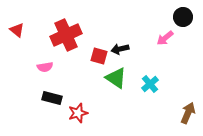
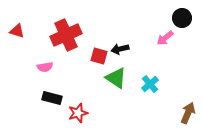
black circle: moved 1 px left, 1 px down
red triangle: moved 1 px down; rotated 21 degrees counterclockwise
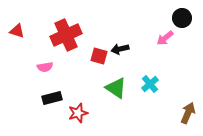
green triangle: moved 10 px down
black rectangle: rotated 30 degrees counterclockwise
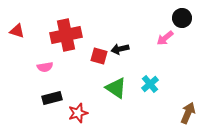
red cross: rotated 12 degrees clockwise
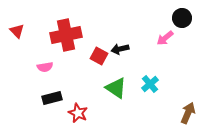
red triangle: rotated 28 degrees clockwise
red square: rotated 12 degrees clockwise
red star: rotated 30 degrees counterclockwise
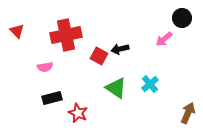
pink arrow: moved 1 px left, 1 px down
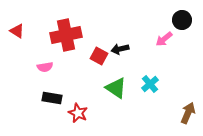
black circle: moved 2 px down
red triangle: rotated 14 degrees counterclockwise
black rectangle: rotated 24 degrees clockwise
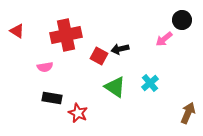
cyan cross: moved 1 px up
green triangle: moved 1 px left, 1 px up
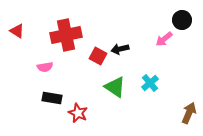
red square: moved 1 px left
brown arrow: moved 1 px right
